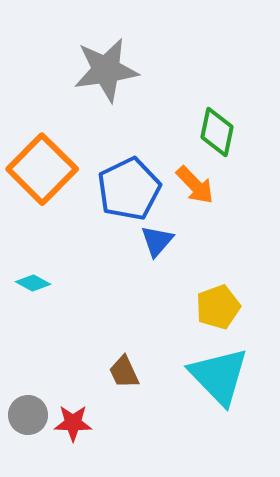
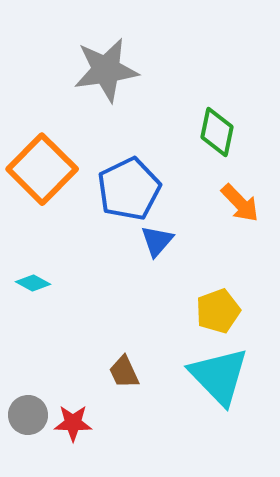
orange arrow: moved 45 px right, 18 px down
yellow pentagon: moved 4 px down
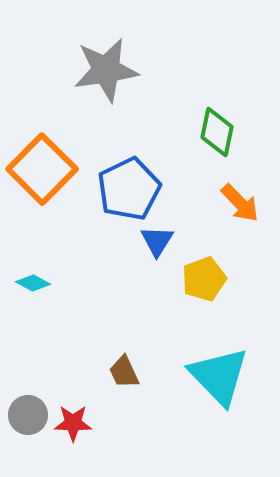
blue triangle: rotated 9 degrees counterclockwise
yellow pentagon: moved 14 px left, 32 px up
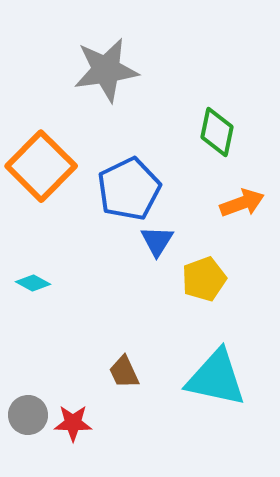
orange square: moved 1 px left, 3 px up
orange arrow: moved 2 px right; rotated 66 degrees counterclockwise
cyan triangle: moved 3 px left, 2 px down; rotated 34 degrees counterclockwise
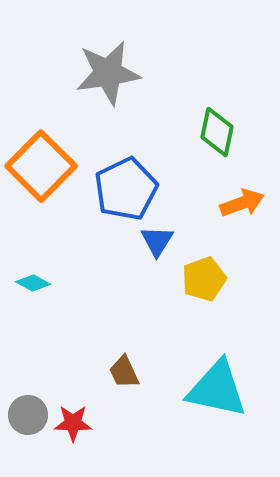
gray star: moved 2 px right, 3 px down
blue pentagon: moved 3 px left
cyan triangle: moved 1 px right, 11 px down
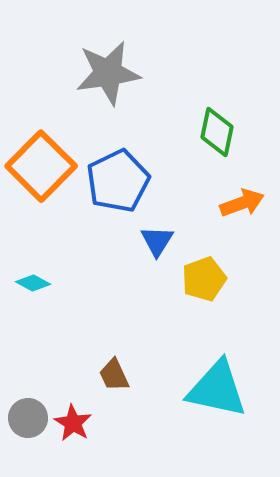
blue pentagon: moved 8 px left, 8 px up
brown trapezoid: moved 10 px left, 3 px down
gray circle: moved 3 px down
red star: rotated 30 degrees clockwise
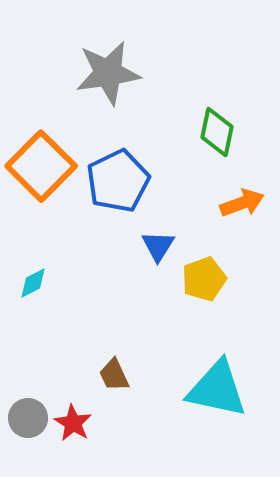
blue triangle: moved 1 px right, 5 px down
cyan diamond: rotated 56 degrees counterclockwise
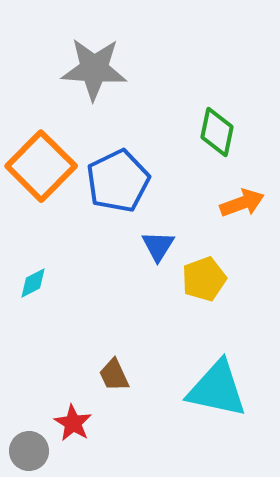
gray star: moved 14 px left, 4 px up; rotated 12 degrees clockwise
gray circle: moved 1 px right, 33 px down
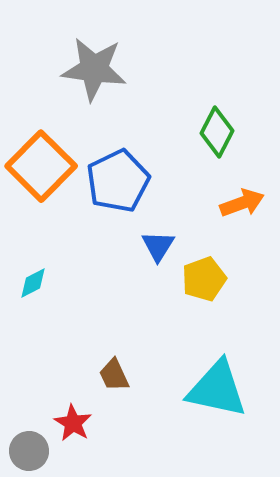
gray star: rotated 4 degrees clockwise
green diamond: rotated 15 degrees clockwise
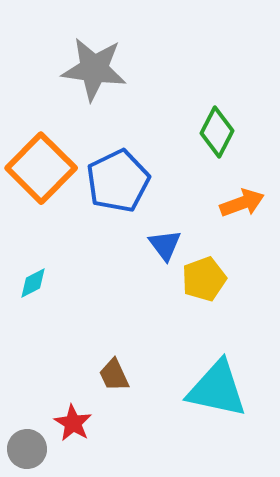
orange square: moved 2 px down
blue triangle: moved 7 px right, 1 px up; rotated 9 degrees counterclockwise
gray circle: moved 2 px left, 2 px up
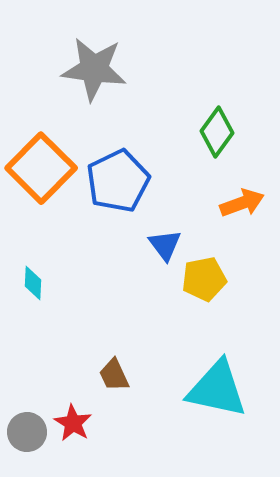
green diamond: rotated 9 degrees clockwise
yellow pentagon: rotated 9 degrees clockwise
cyan diamond: rotated 60 degrees counterclockwise
gray circle: moved 17 px up
